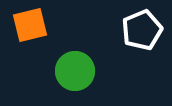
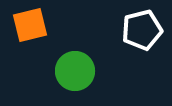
white pentagon: rotated 9 degrees clockwise
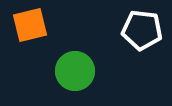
white pentagon: rotated 21 degrees clockwise
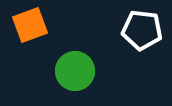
orange square: rotated 6 degrees counterclockwise
